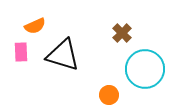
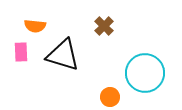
orange semicircle: rotated 30 degrees clockwise
brown cross: moved 18 px left, 7 px up
cyan circle: moved 4 px down
orange circle: moved 1 px right, 2 px down
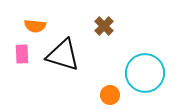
pink rectangle: moved 1 px right, 2 px down
orange circle: moved 2 px up
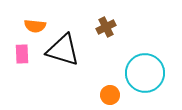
brown cross: moved 2 px right, 1 px down; rotated 18 degrees clockwise
black triangle: moved 5 px up
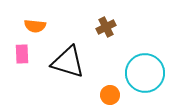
black triangle: moved 5 px right, 12 px down
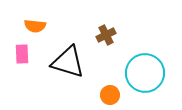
brown cross: moved 8 px down
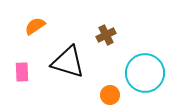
orange semicircle: rotated 140 degrees clockwise
pink rectangle: moved 18 px down
